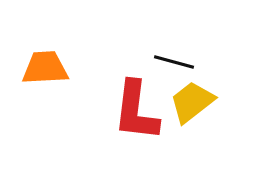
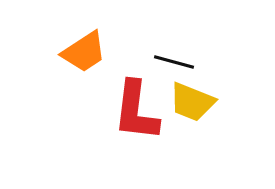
orange trapezoid: moved 39 px right, 16 px up; rotated 150 degrees clockwise
yellow trapezoid: rotated 120 degrees counterclockwise
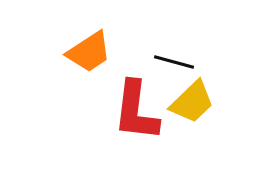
orange trapezoid: moved 5 px right
yellow trapezoid: rotated 66 degrees counterclockwise
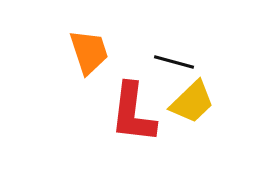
orange trapezoid: rotated 75 degrees counterclockwise
red L-shape: moved 3 px left, 2 px down
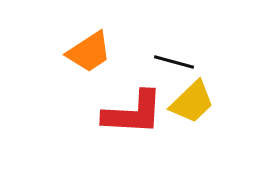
orange trapezoid: rotated 75 degrees clockwise
red L-shape: rotated 94 degrees counterclockwise
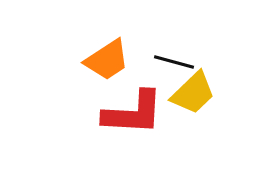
orange trapezoid: moved 18 px right, 8 px down
yellow trapezoid: moved 1 px right, 9 px up
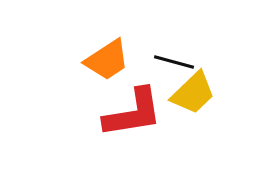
red L-shape: rotated 12 degrees counterclockwise
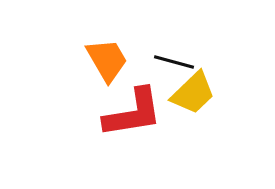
orange trapezoid: rotated 87 degrees counterclockwise
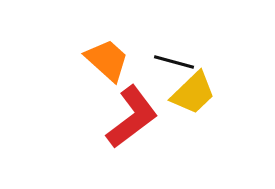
orange trapezoid: rotated 18 degrees counterclockwise
red L-shape: moved 1 px left, 4 px down; rotated 28 degrees counterclockwise
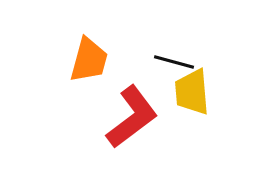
orange trapezoid: moved 18 px left; rotated 63 degrees clockwise
yellow trapezoid: moved 1 px left, 1 px up; rotated 129 degrees clockwise
